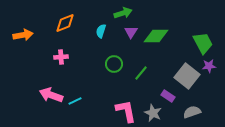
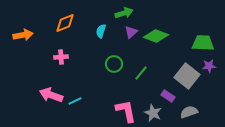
green arrow: moved 1 px right
purple triangle: rotated 16 degrees clockwise
green diamond: rotated 20 degrees clockwise
green trapezoid: rotated 60 degrees counterclockwise
gray semicircle: moved 3 px left
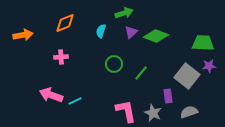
purple rectangle: rotated 48 degrees clockwise
